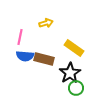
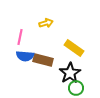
brown rectangle: moved 1 px left, 1 px down
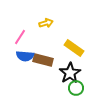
pink line: rotated 21 degrees clockwise
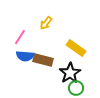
yellow arrow: rotated 144 degrees clockwise
yellow rectangle: moved 2 px right
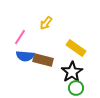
black star: moved 2 px right, 1 px up
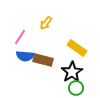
yellow rectangle: moved 1 px right
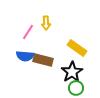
yellow arrow: rotated 40 degrees counterclockwise
pink line: moved 8 px right, 5 px up
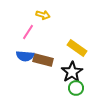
yellow arrow: moved 3 px left, 8 px up; rotated 72 degrees counterclockwise
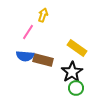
yellow arrow: rotated 88 degrees counterclockwise
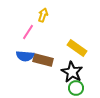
black star: rotated 10 degrees counterclockwise
